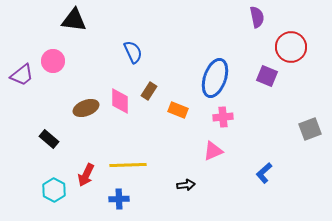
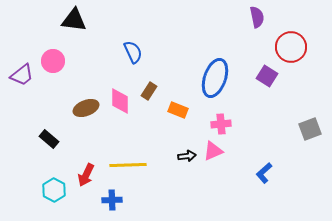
purple square: rotated 10 degrees clockwise
pink cross: moved 2 px left, 7 px down
black arrow: moved 1 px right, 29 px up
blue cross: moved 7 px left, 1 px down
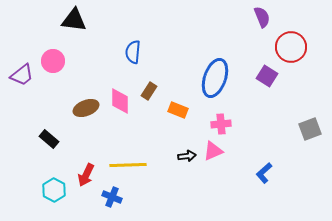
purple semicircle: moved 5 px right; rotated 10 degrees counterclockwise
blue semicircle: rotated 150 degrees counterclockwise
blue cross: moved 3 px up; rotated 24 degrees clockwise
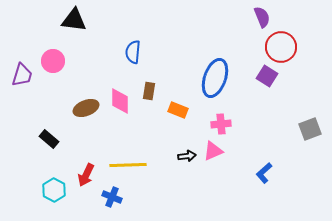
red circle: moved 10 px left
purple trapezoid: rotated 35 degrees counterclockwise
brown rectangle: rotated 24 degrees counterclockwise
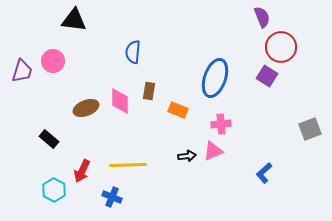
purple trapezoid: moved 4 px up
red arrow: moved 4 px left, 4 px up
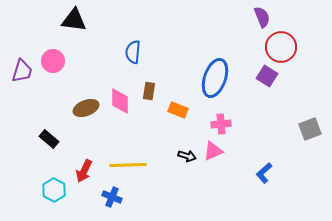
black arrow: rotated 24 degrees clockwise
red arrow: moved 2 px right
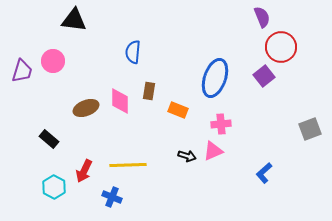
purple square: moved 3 px left; rotated 20 degrees clockwise
cyan hexagon: moved 3 px up
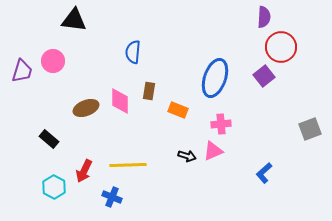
purple semicircle: moved 2 px right; rotated 25 degrees clockwise
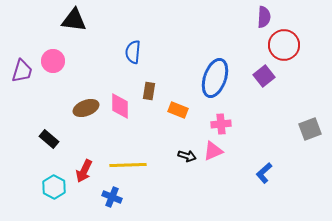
red circle: moved 3 px right, 2 px up
pink diamond: moved 5 px down
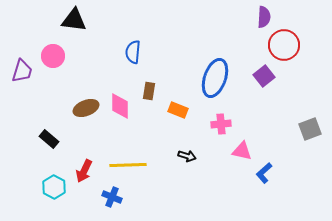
pink circle: moved 5 px up
pink triangle: moved 29 px right; rotated 35 degrees clockwise
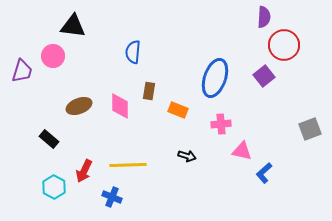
black triangle: moved 1 px left, 6 px down
brown ellipse: moved 7 px left, 2 px up
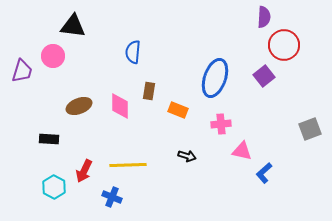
black rectangle: rotated 36 degrees counterclockwise
